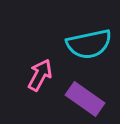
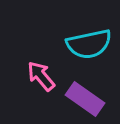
pink arrow: moved 1 px right, 1 px down; rotated 68 degrees counterclockwise
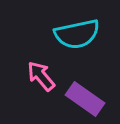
cyan semicircle: moved 12 px left, 10 px up
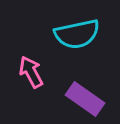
pink arrow: moved 10 px left, 4 px up; rotated 12 degrees clockwise
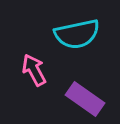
pink arrow: moved 3 px right, 2 px up
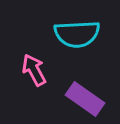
cyan semicircle: rotated 9 degrees clockwise
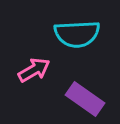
pink arrow: rotated 88 degrees clockwise
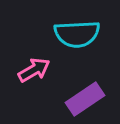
purple rectangle: rotated 69 degrees counterclockwise
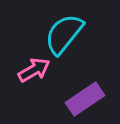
cyan semicircle: moved 13 px left; rotated 132 degrees clockwise
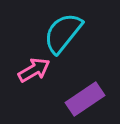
cyan semicircle: moved 1 px left, 1 px up
